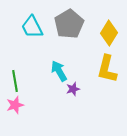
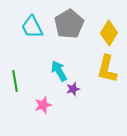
pink star: moved 28 px right
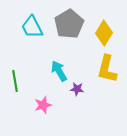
yellow diamond: moved 5 px left
purple star: moved 4 px right; rotated 24 degrees clockwise
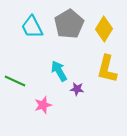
yellow diamond: moved 4 px up
green line: rotated 55 degrees counterclockwise
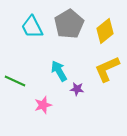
yellow diamond: moved 1 px right, 2 px down; rotated 20 degrees clockwise
yellow L-shape: rotated 52 degrees clockwise
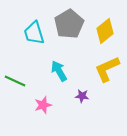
cyan trapezoid: moved 2 px right, 6 px down; rotated 10 degrees clockwise
purple star: moved 5 px right, 7 px down
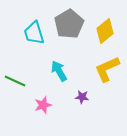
purple star: moved 1 px down
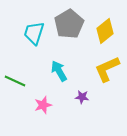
cyan trapezoid: rotated 35 degrees clockwise
